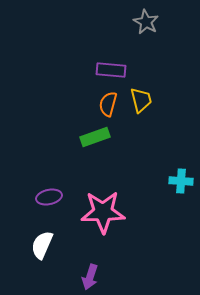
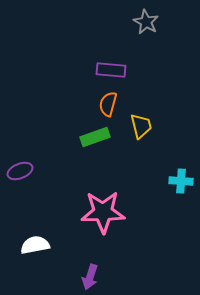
yellow trapezoid: moved 26 px down
purple ellipse: moved 29 px left, 26 px up; rotated 10 degrees counterclockwise
white semicircle: moved 7 px left; rotated 56 degrees clockwise
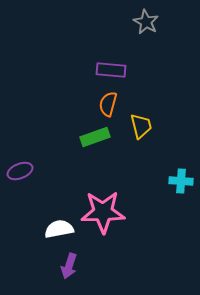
white semicircle: moved 24 px right, 16 px up
purple arrow: moved 21 px left, 11 px up
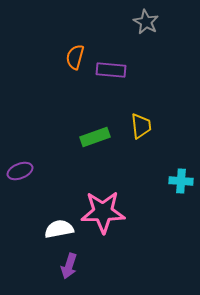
orange semicircle: moved 33 px left, 47 px up
yellow trapezoid: rotated 8 degrees clockwise
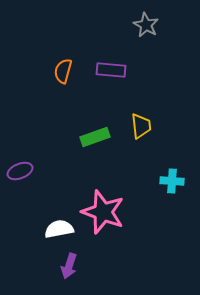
gray star: moved 3 px down
orange semicircle: moved 12 px left, 14 px down
cyan cross: moved 9 px left
pink star: rotated 21 degrees clockwise
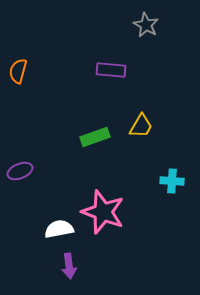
orange semicircle: moved 45 px left
yellow trapezoid: rotated 36 degrees clockwise
purple arrow: rotated 25 degrees counterclockwise
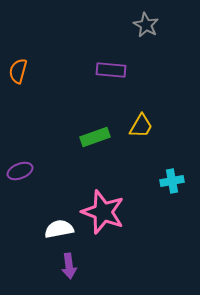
cyan cross: rotated 15 degrees counterclockwise
